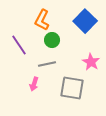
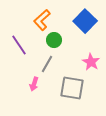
orange L-shape: rotated 20 degrees clockwise
green circle: moved 2 px right
gray line: rotated 48 degrees counterclockwise
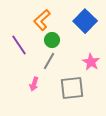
green circle: moved 2 px left
gray line: moved 2 px right, 3 px up
gray square: rotated 15 degrees counterclockwise
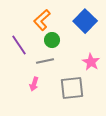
gray line: moved 4 px left; rotated 48 degrees clockwise
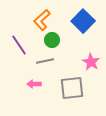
blue square: moved 2 px left
pink arrow: rotated 72 degrees clockwise
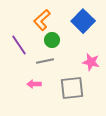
pink star: rotated 18 degrees counterclockwise
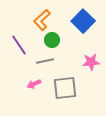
pink star: rotated 18 degrees counterclockwise
pink arrow: rotated 24 degrees counterclockwise
gray square: moved 7 px left
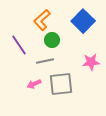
gray square: moved 4 px left, 4 px up
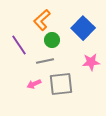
blue square: moved 7 px down
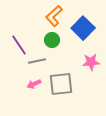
orange L-shape: moved 12 px right, 4 px up
gray line: moved 8 px left
